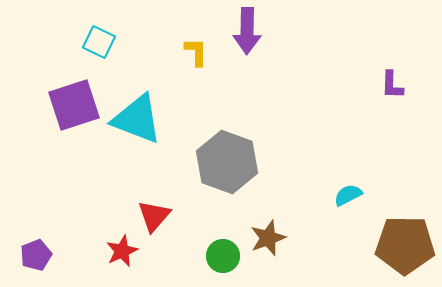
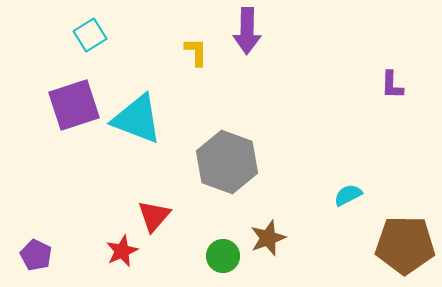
cyan square: moved 9 px left, 7 px up; rotated 32 degrees clockwise
purple pentagon: rotated 24 degrees counterclockwise
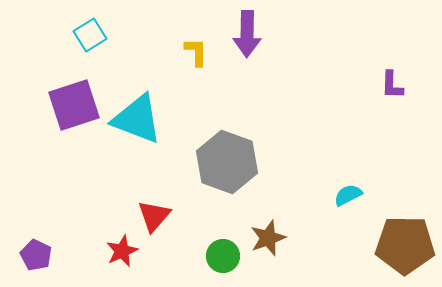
purple arrow: moved 3 px down
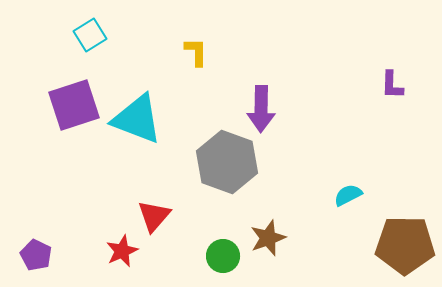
purple arrow: moved 14 px right, 75 px down
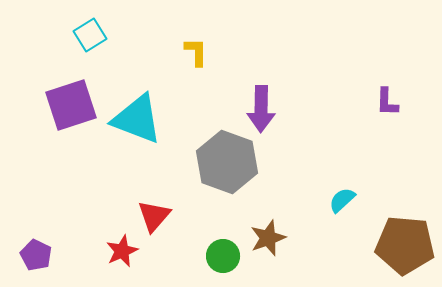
purple L-shape: moved 5 px left, 17 px down
purple square: moved 3 px left
cyan semicircle: moved 6 px left, 5 px down; rotated 16 degrees counterclockwise
brown pentagon: rotated 4 degrees clockwise
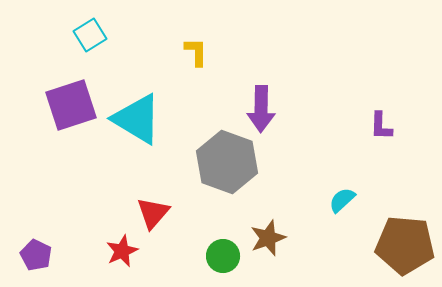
purple L-shape: moved 6 px left, 24 px down
cyan triangle: rotated 10 degrees clockwise
red triangle: moved 1 px left, 3 px up
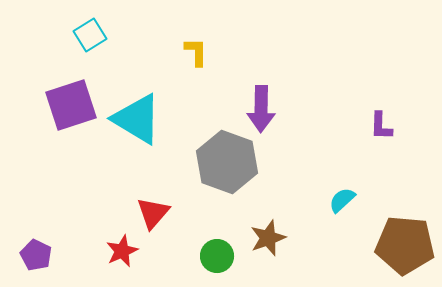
green circle: moved 6 px left
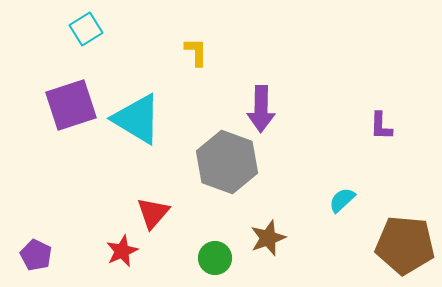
cyan square: moved 4 px left, 6 px up
green circle: moved 2 px left, 2 px down
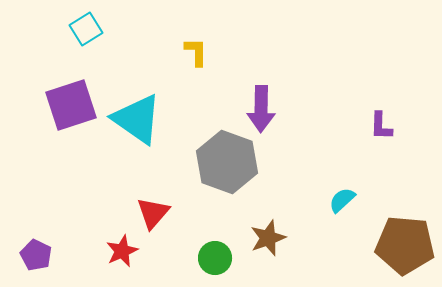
cyan triangle: rotated 4 degrees clockwise
